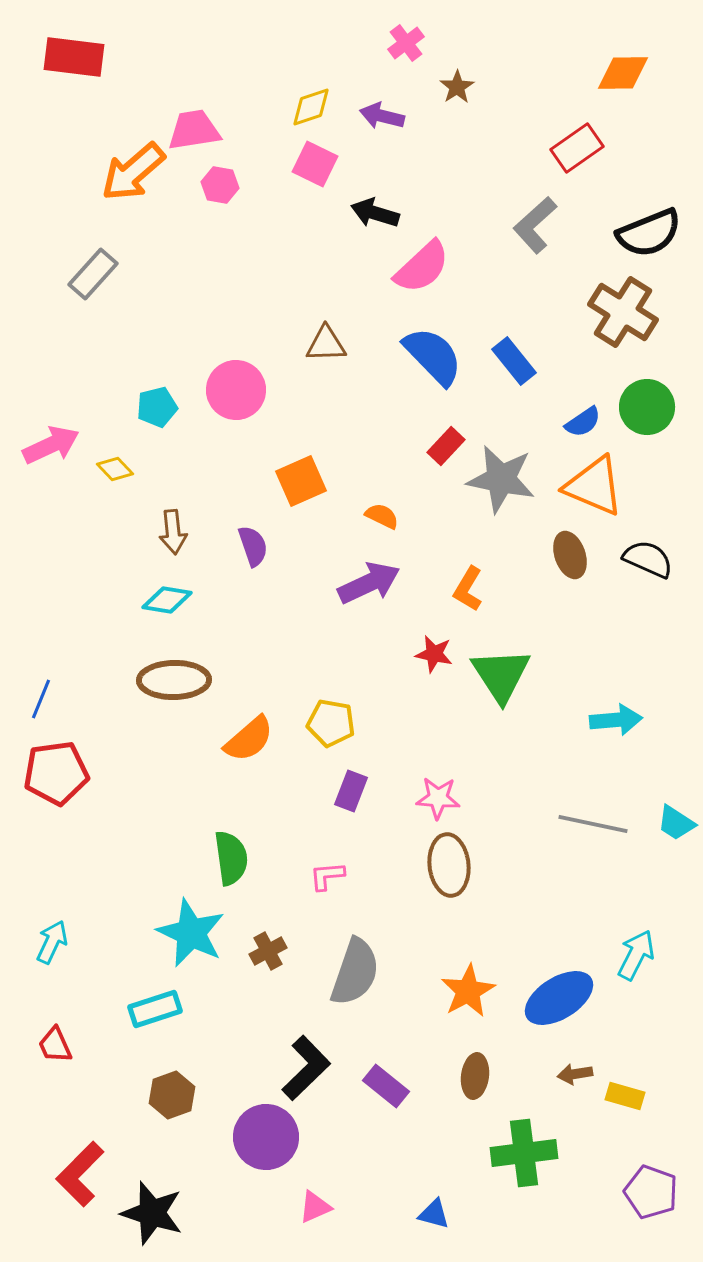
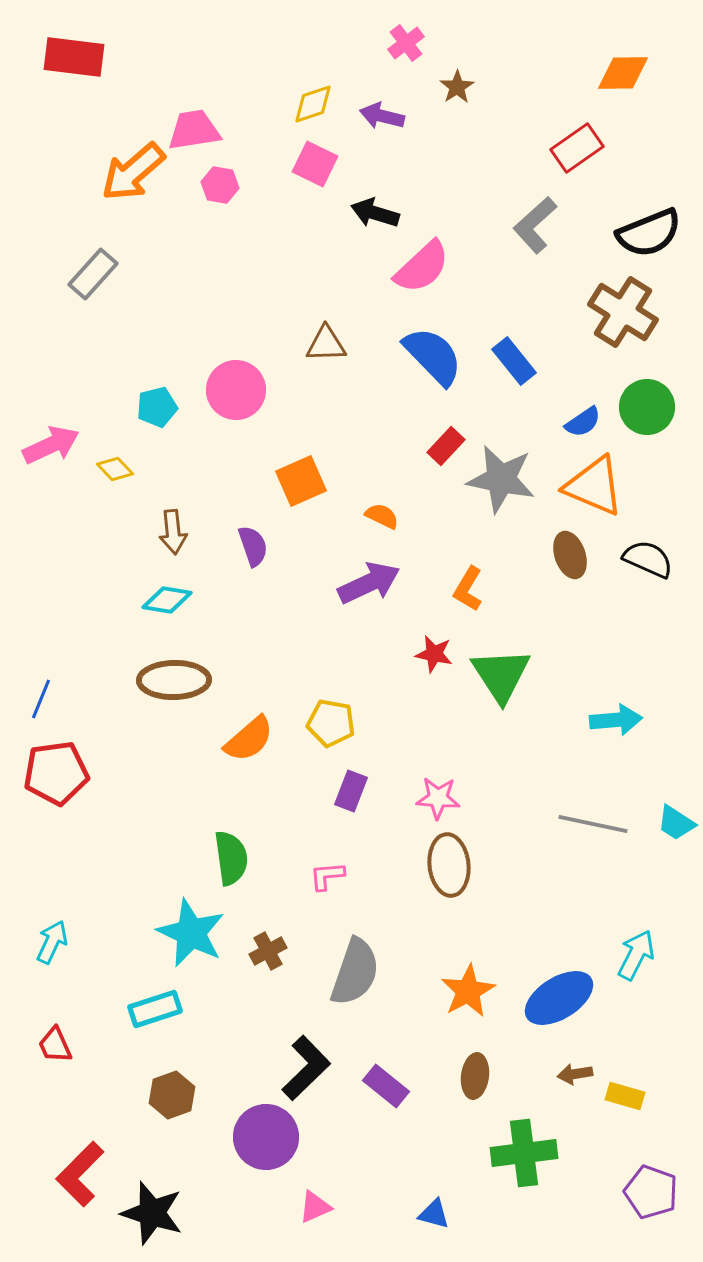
yellow diamond at (311, 107): moved 2 px right, 3 px up
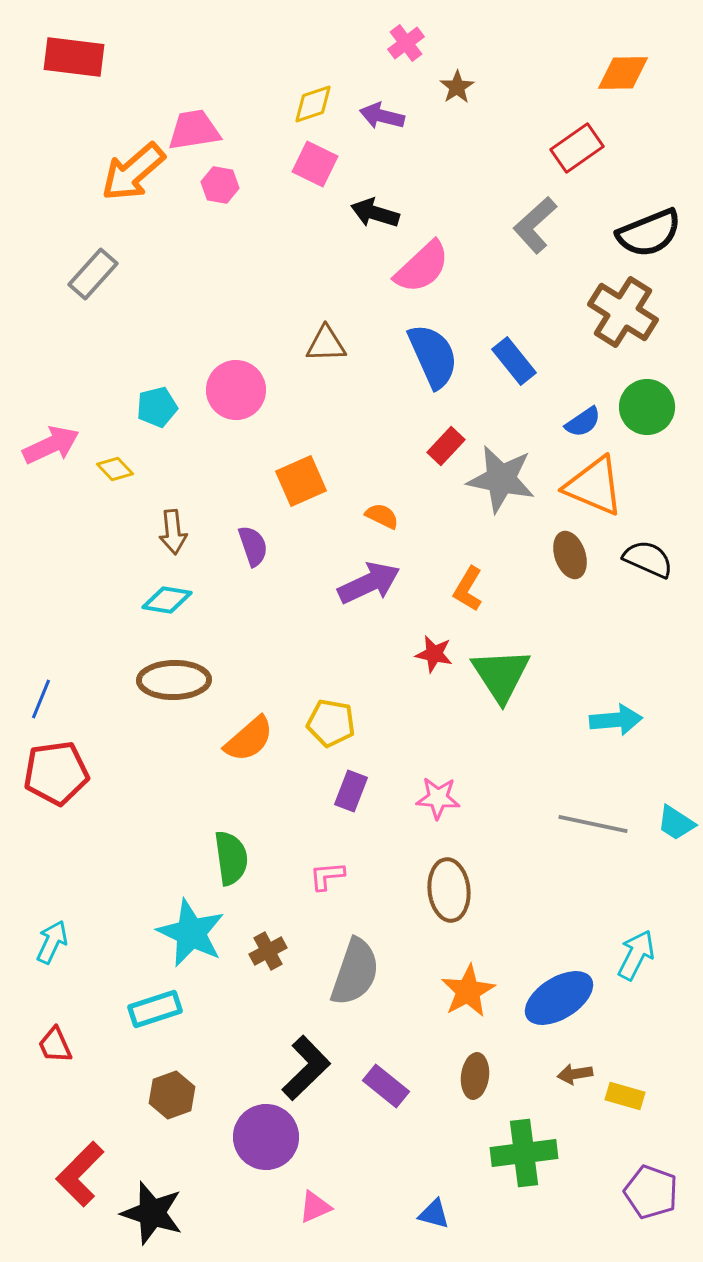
blue semicircle at (433, 356): rotated 20 degrees clockwise
brown ellipse at (449, 865): moved 25 px down
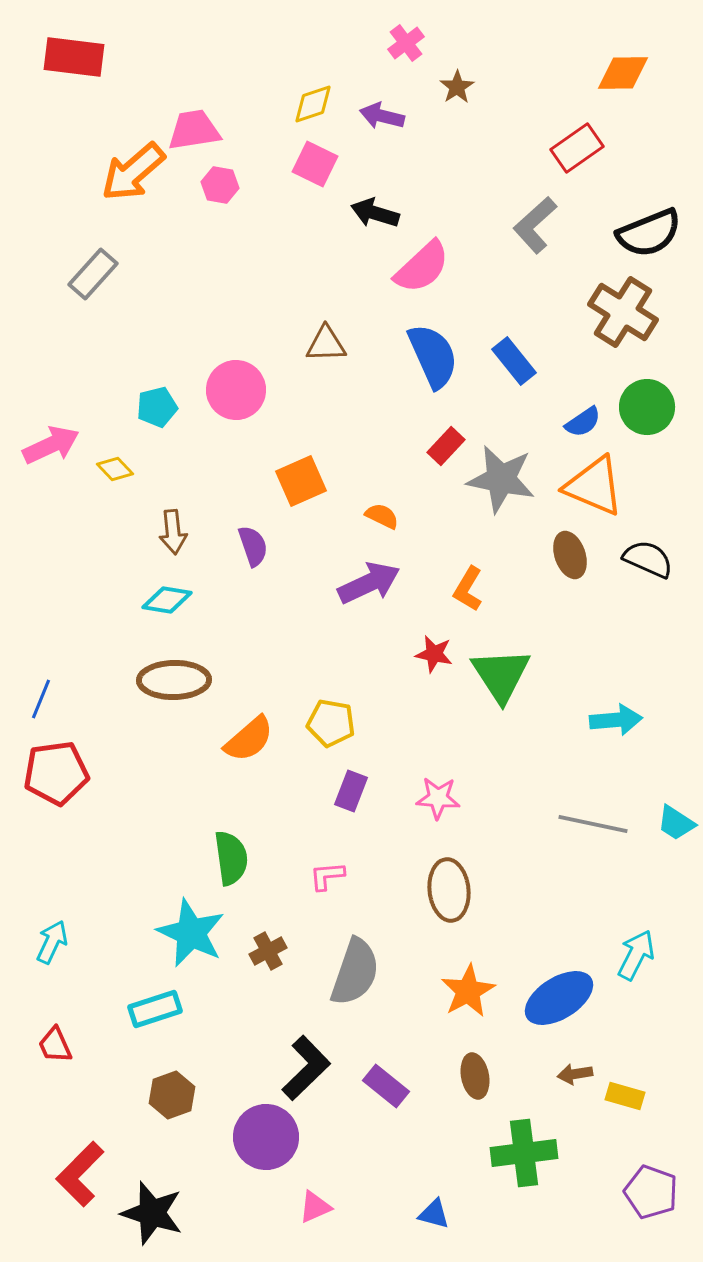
brown ellipse at (475, 1076): rotated 18 degrees counterclockwise
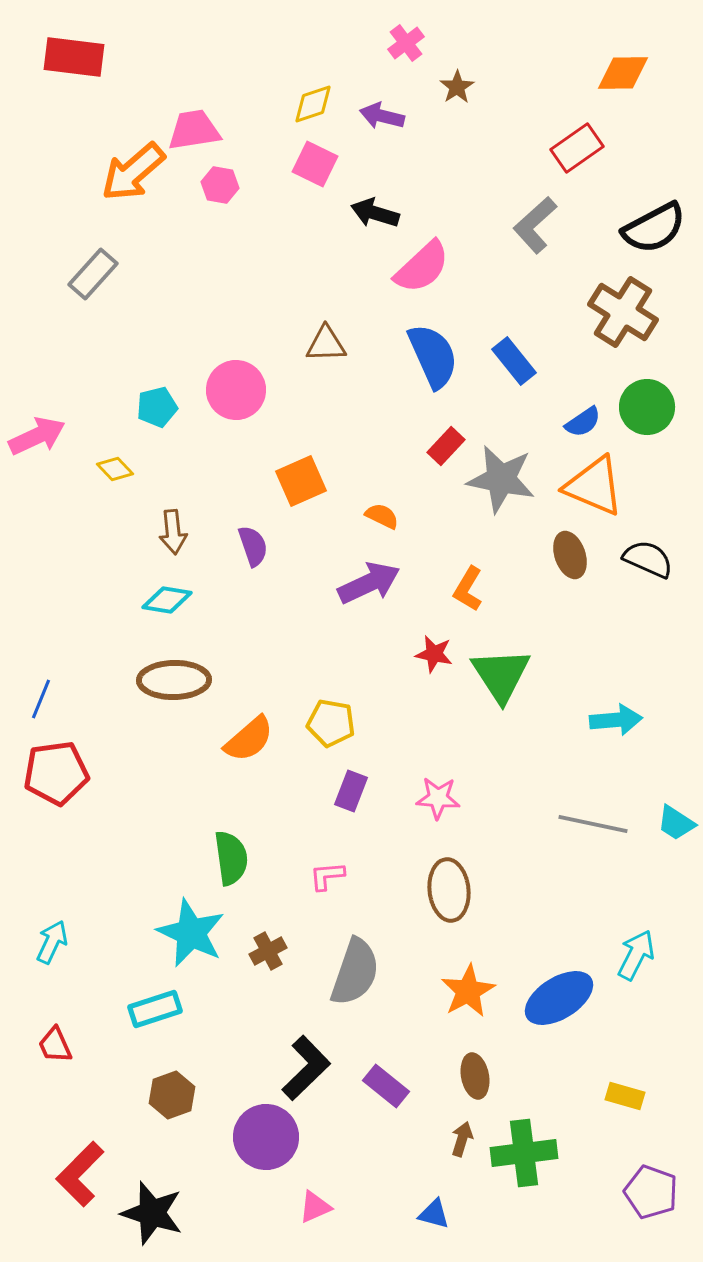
black semicircle at (649, 233): moved 5 px right, 5 px up; rotated 6 degrees counterclockwise
pink arrow at (51, 445): moved 14 px left, 9 px up
brown arrow at (575, 1074): moved 113 px left, 65 px down; rotated 116 degrees clockwise
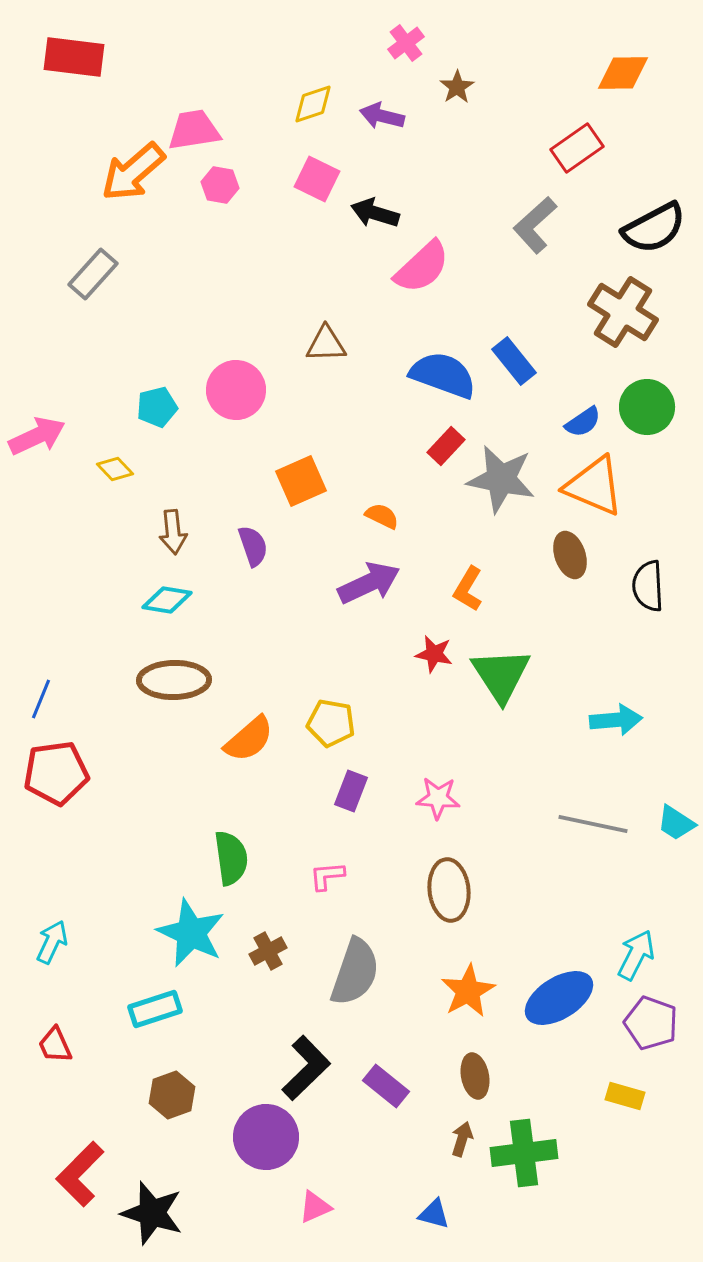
pink square at (315, 164): moved 2 px right, 15 px down
blue semicircle at (433, 356): moved 10 px right, 19 px down; rotated 46 degrees counterclockwise
black semicircle at (648, 559): moved 27 px down; rotated 117 degrees counterclockwise
purple pentagon at (651, 1192): moved 169 px up
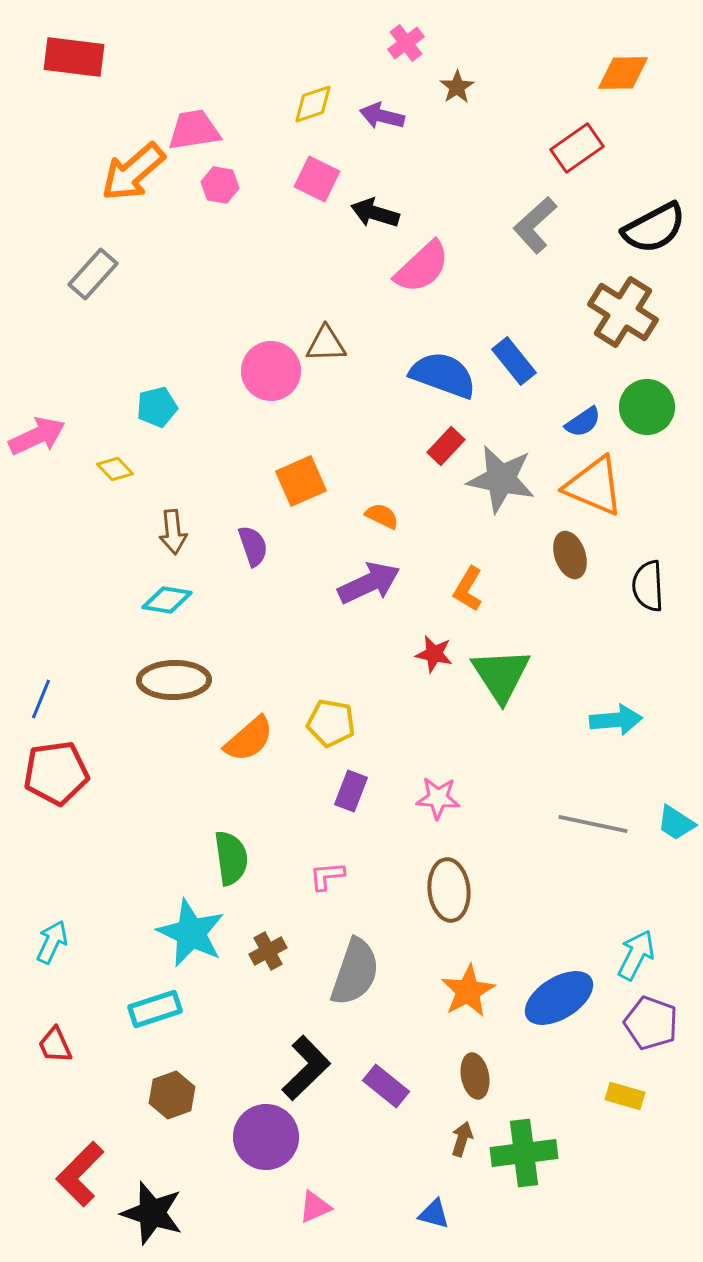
pink circle at (236, 390): moved 35 px right, 19 px up
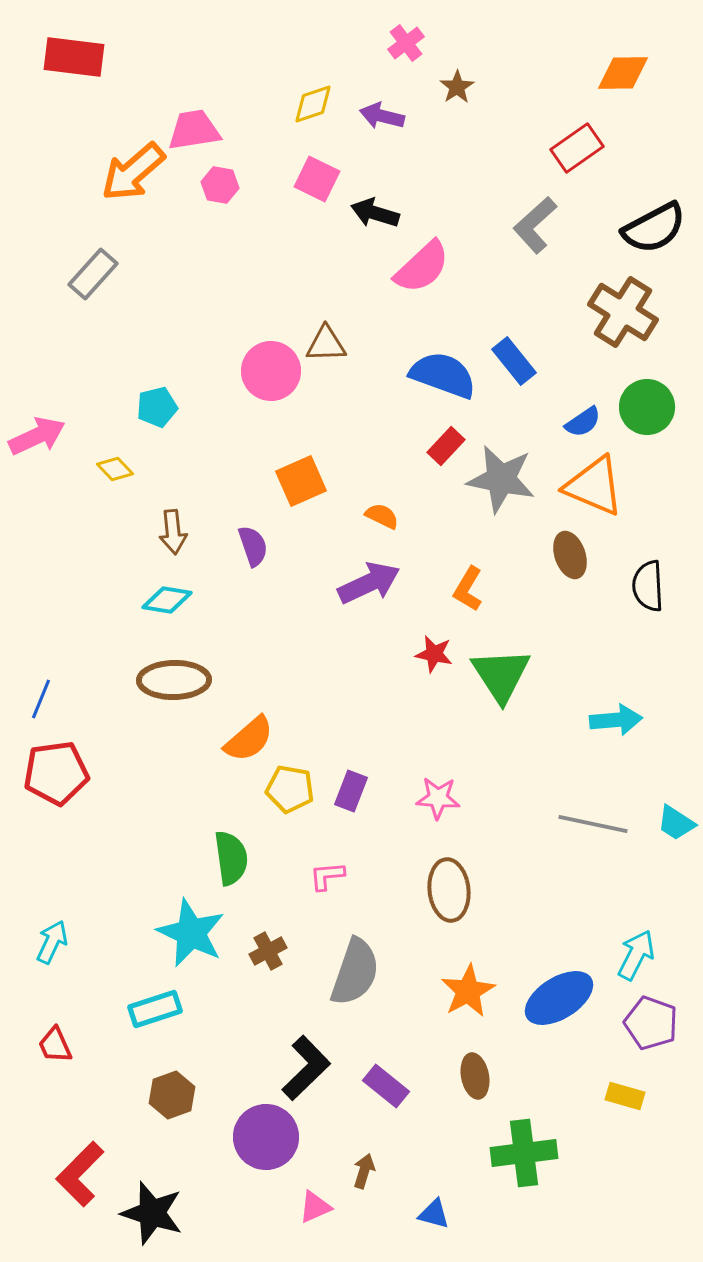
yellow pentagon at (331, 723): moved 41 px left, 66 px down
brown arrow at (462, 1139): moved 98 px left, 32 px down
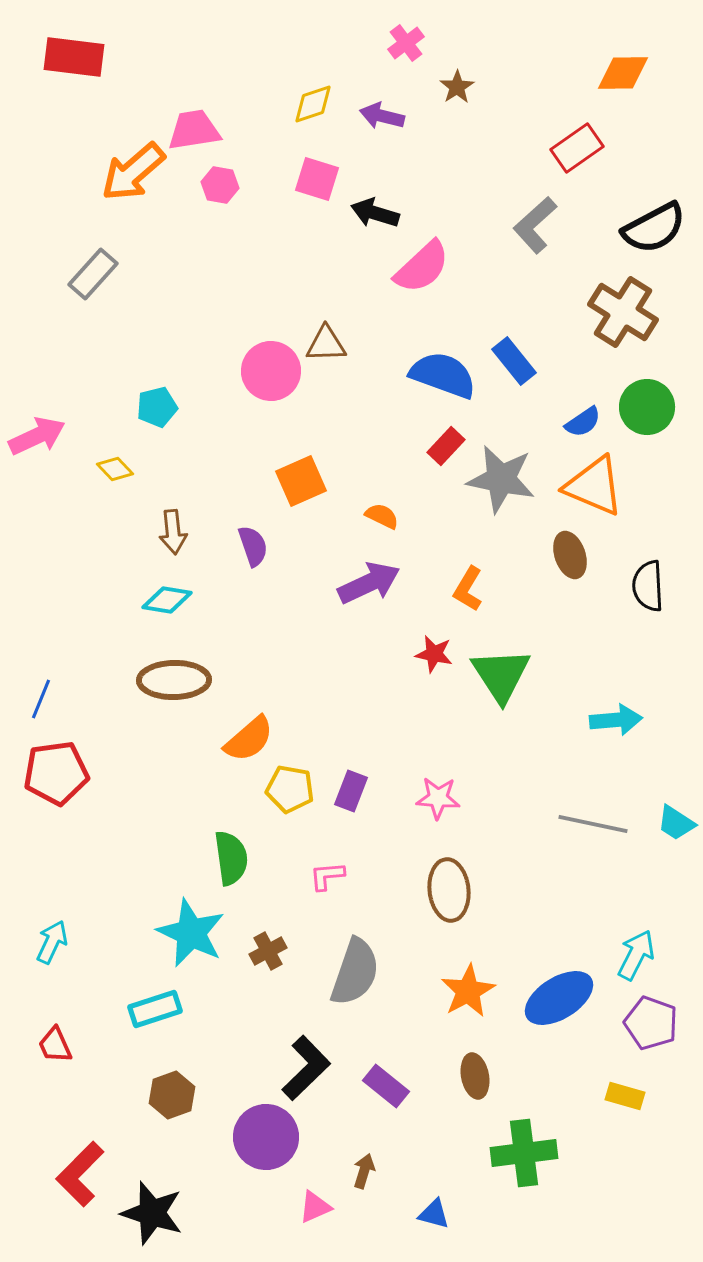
pink square at (317, 179): rotated 9 degrees counterclockwise
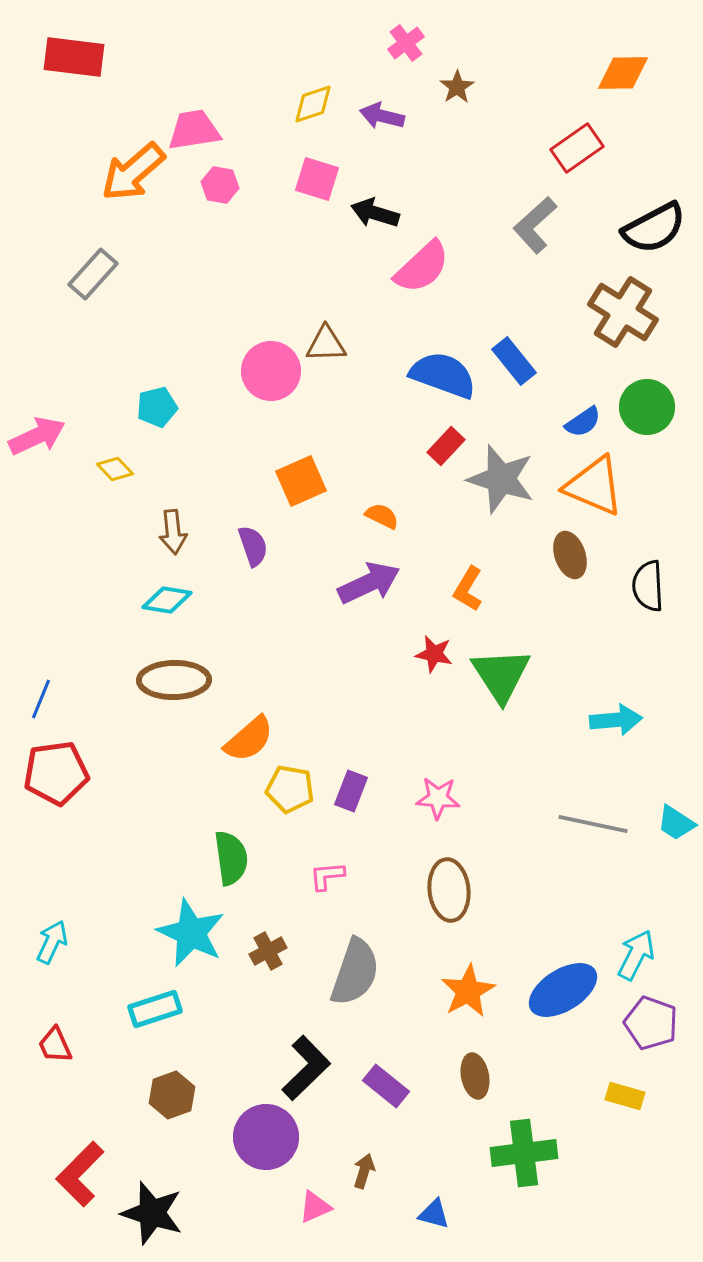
gray star at (501, 479): rotated 6 degrees clockwise
blue ellipse at (559, 998): moved 4 px right, 8 px up
